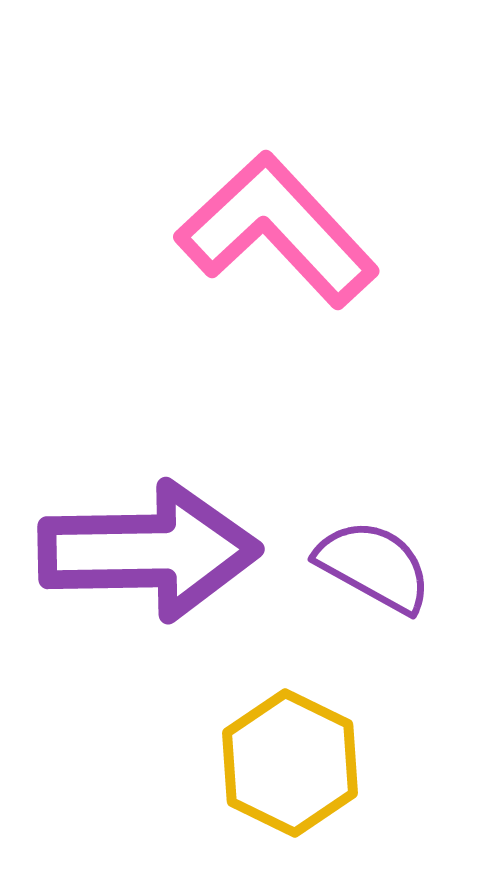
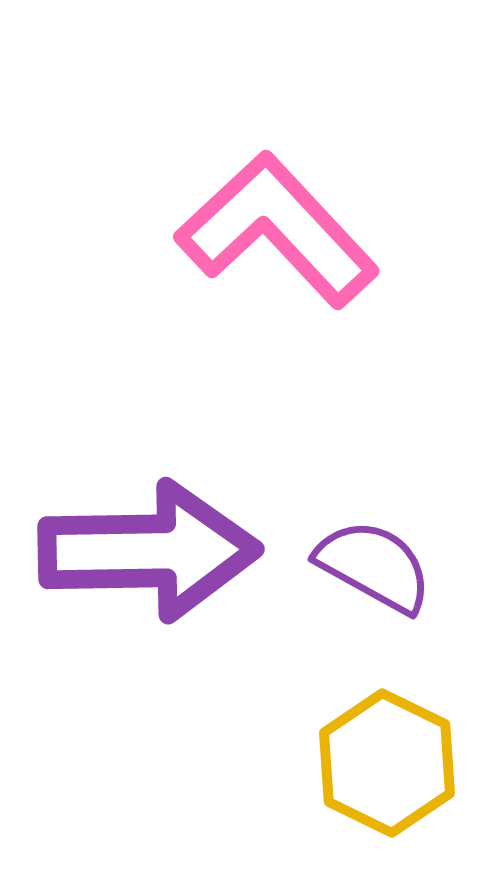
yellow hexagon: moved 97 px right
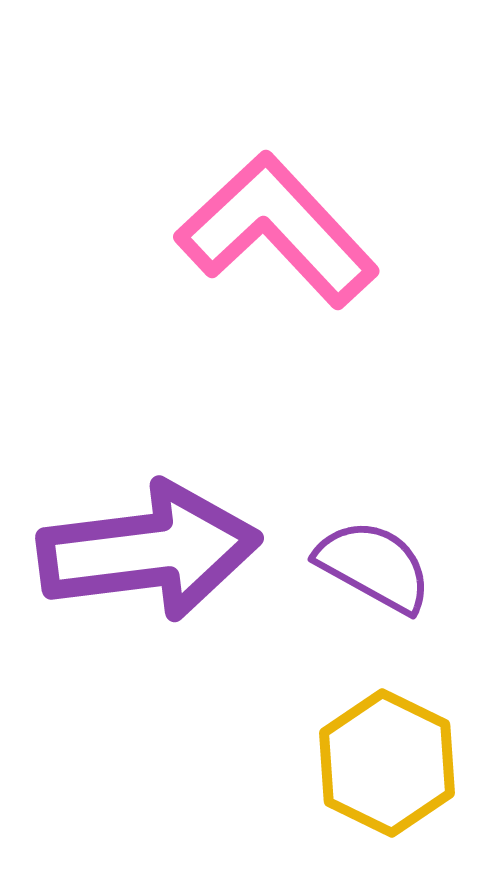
purple arrow: rotated 6 degrees counterclockwise
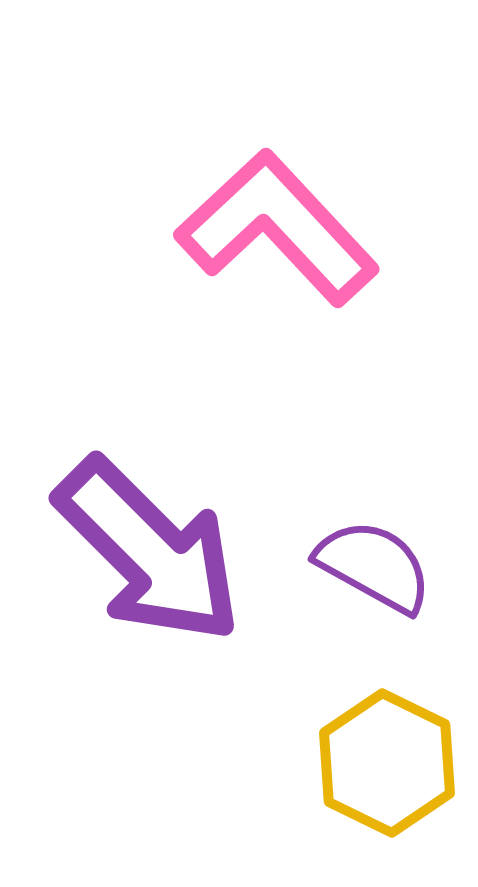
pink L-shape: moved 2 px up
purple arrow: rotated 52 degrees clockwise
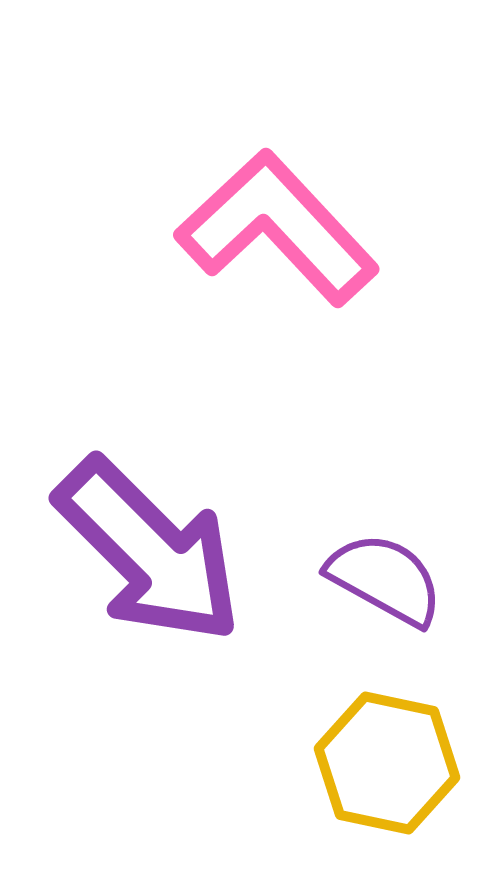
purple semicircle: moved 11 px right, 13 px down
yellow hexagon: rotated 14 degrees counterclockwise
